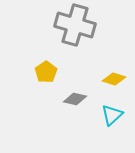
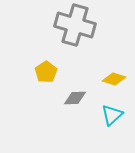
gray diamond: moved 1 px up; rotated 15 degrees counterclockwise
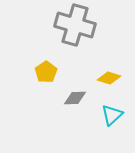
yellow diamond: moved 5 px left, 1 px up
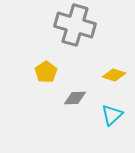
yellow diamond: moved 5 px right, 3 px up
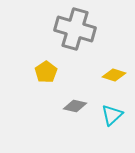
gray cross: moved 4 px down
gray diamond: moved 8 px down; rotated 15 degrees clockwise
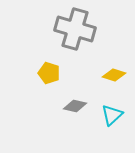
yellow pentagon: moved 3 px right, 1 px down; rotated 20 degrees counterclockwise
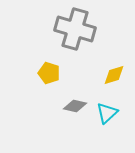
yellow diamond: rotated 35 degrees counterclockwise
cyan triangle: moved 5 px left, 2 px up
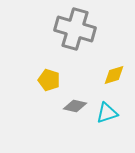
yellow pentagon: moved 7 px down
cyan triangle: rotated 25 degrees clockwise
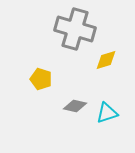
yellow diamond: moved 8 px left, 15 px up
yellow pentagon: moved 8 px left, 1 px up
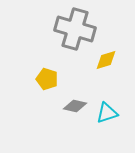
yellow pentagon: moved 6 px right
